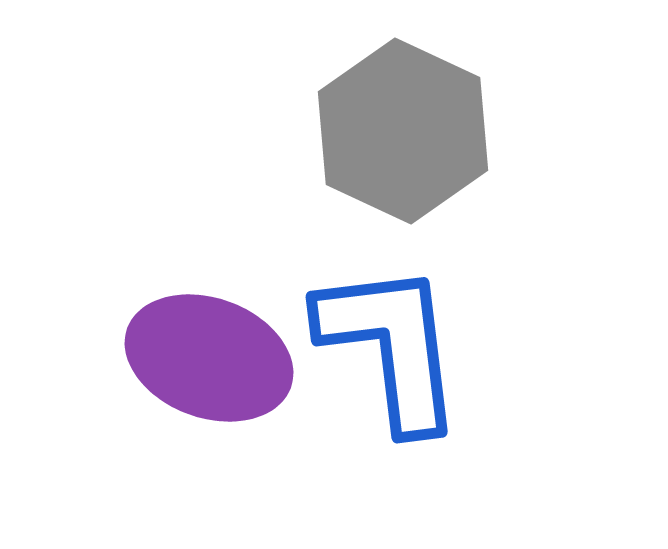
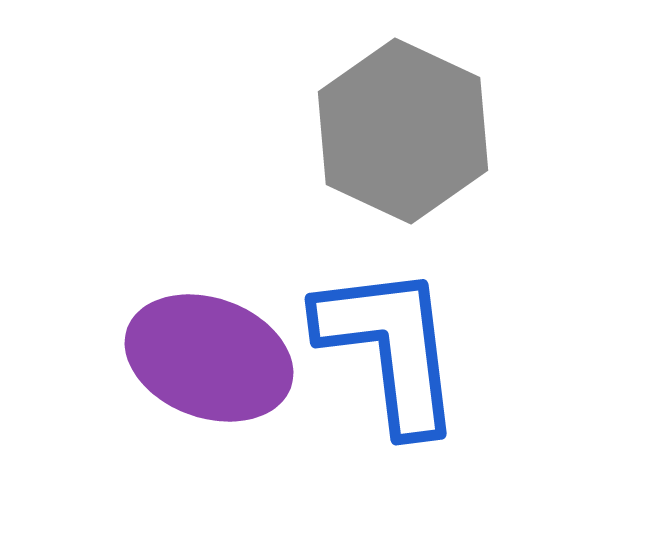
blue L-shape: moved 1 px left, 2 px down
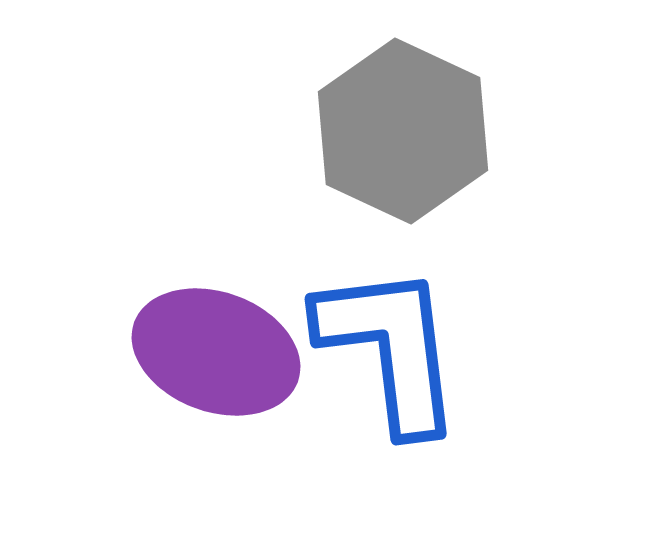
purple ellipse: moved 7 px right, 6 px up
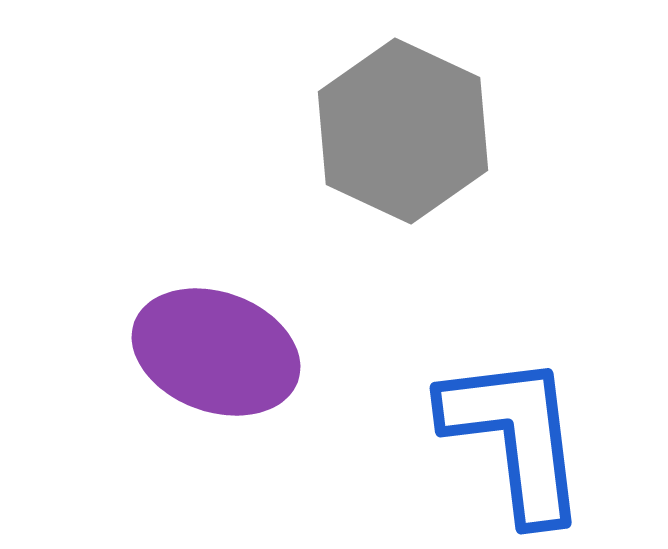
blue L-shape: moved 125 px right, 89 px down
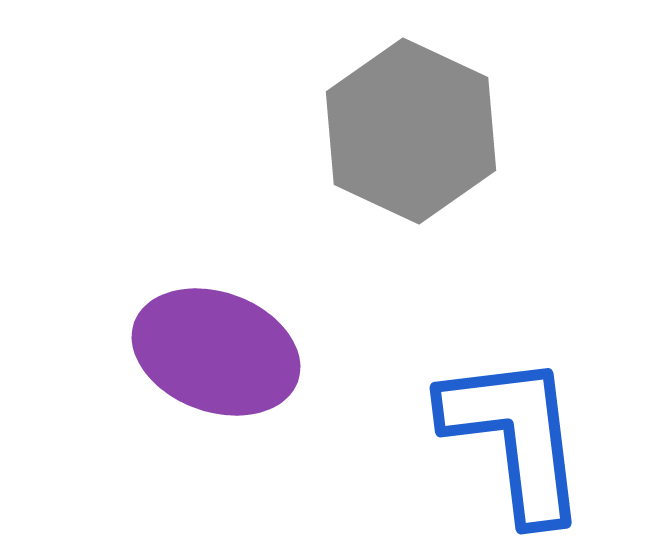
gray hexagon: moved 8 px right
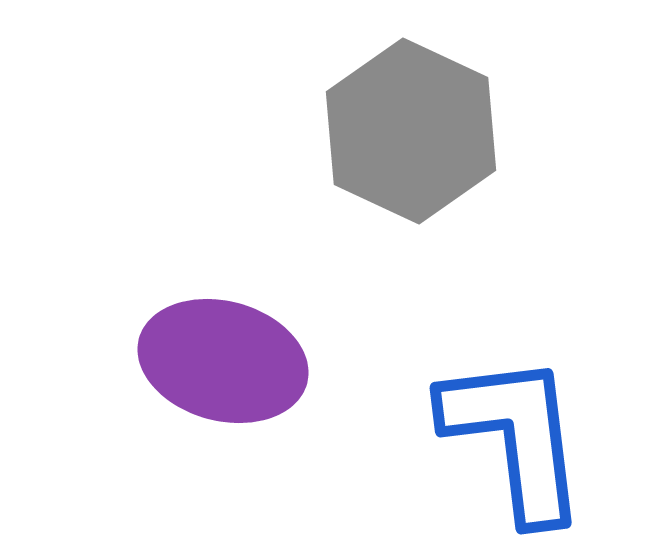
purple ellipse: moved 7 px right, 9 px down; rotated 5 degrees counterclockwise
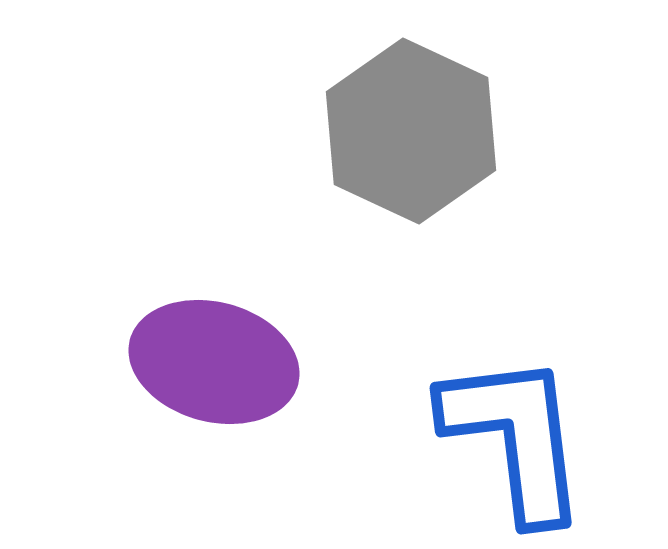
purple ellipse: moved 9 px left, 1 px down
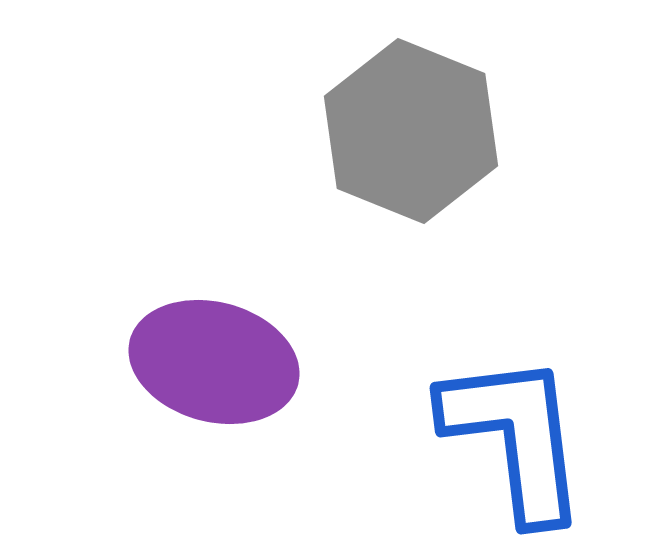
gray hexagon: rotated 3 degrees counterclockwise
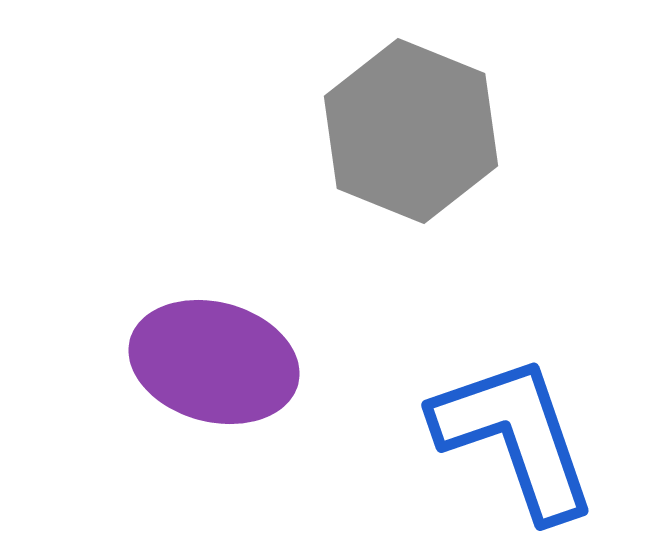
blue L-shape: rotated 12 degrees counterclockwise
